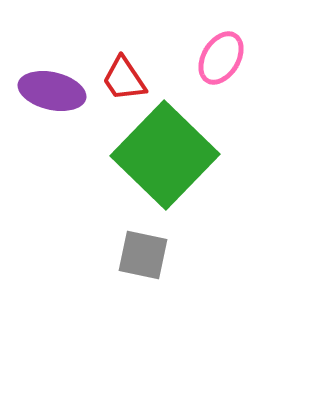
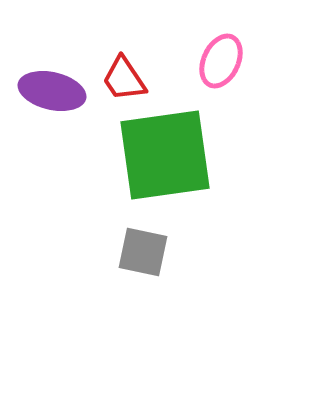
pink ellipse: moved 3 px down; rotated 6 degrees counterclockwise
green square: rotated 38 degrees clockwise
gray square: moved 3 px up
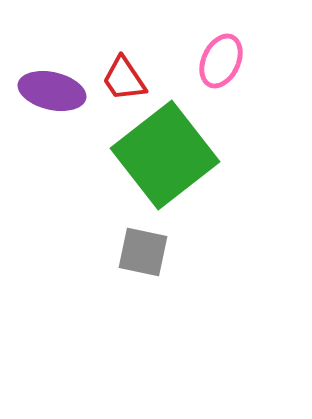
green square: rotated 30 degrees counterclockwise
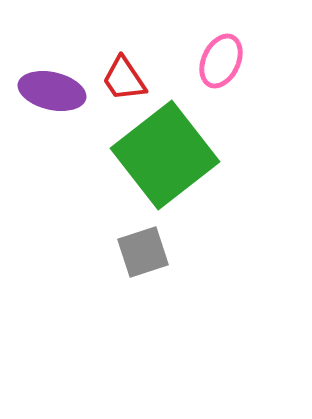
gray square: rotated 30 degrees counterclockwise
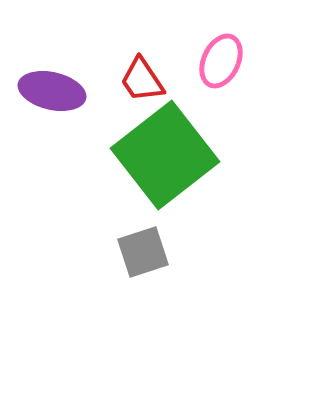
red trapezoid: moved 18 px right, 1 px down
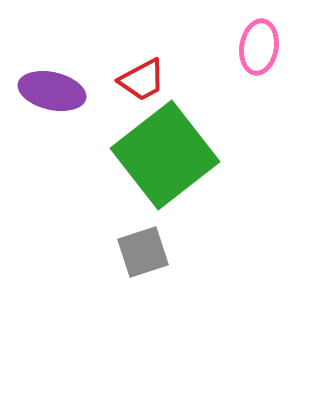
pink ellipse: moved 38 px right, 14 px up; rotated 16 degrees counterclockwise
red trapezoid: rotated 84 degrees counterclockwise
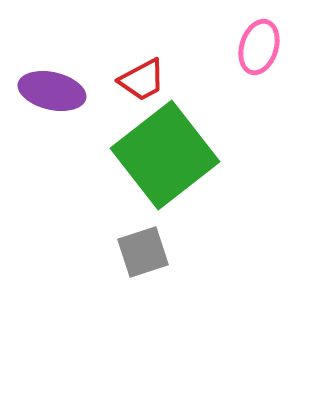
pink ellipse: rotated 8 degrees clockwise
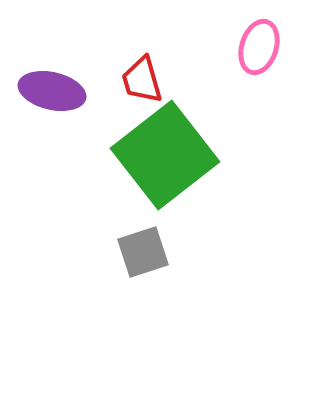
red trapezoid: rotated 102 degrees clockwise
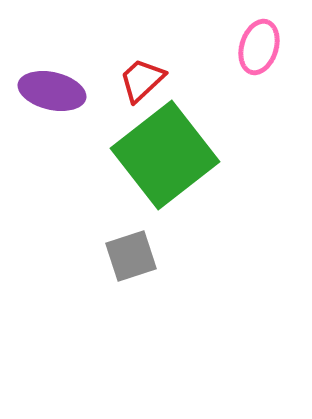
red trapezoid: rotated 63 degrees clockwise
gray square: moved 12 px left, 4 px down
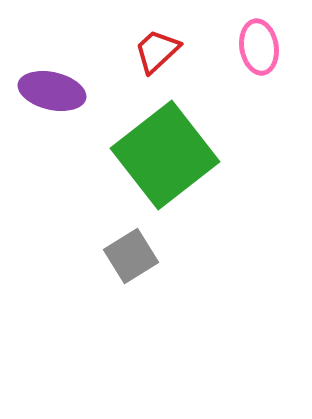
pink ellipse: rotated 26 degrees counterclockwise
red trapezoid: moved 15 px right, 29 px up
gray square: rotated 14 degrees counterclockwise
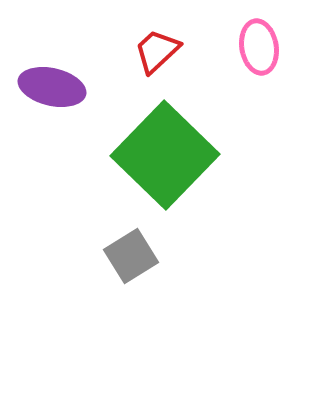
purple ellipse: moved 4 px up
green square: rotated 8 degrees counterclockwise
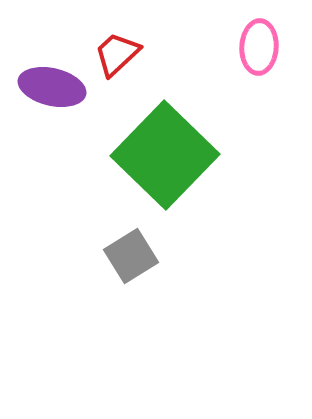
pink ellipse: rotated 12 degrees clockwise
red trapezoid: moved 40 px left, 3 px down
